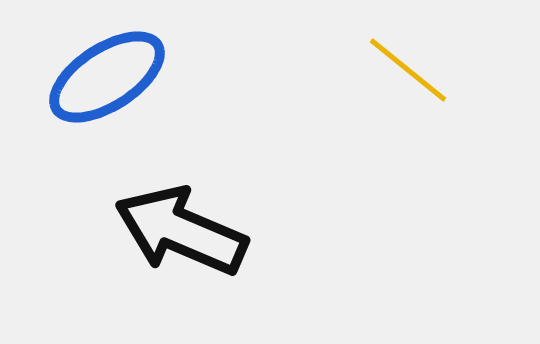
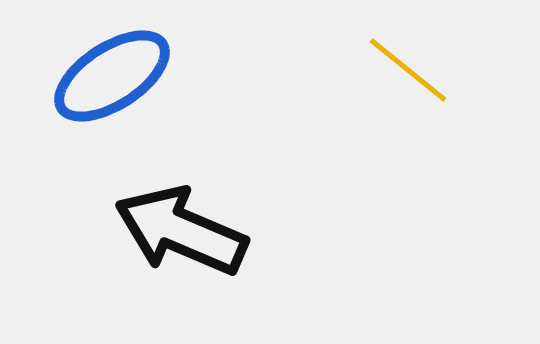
blue ellipse: moved 5 px right, 1 px up
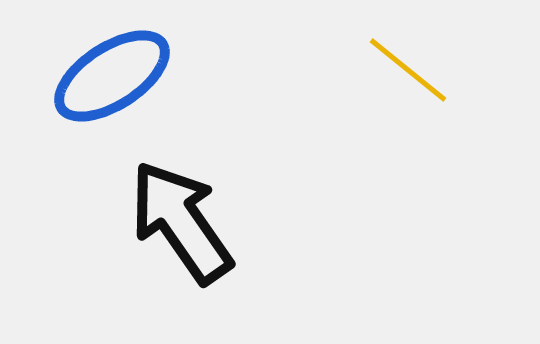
black arrow: moved 9 px up; rotated 32 degrees clockwise
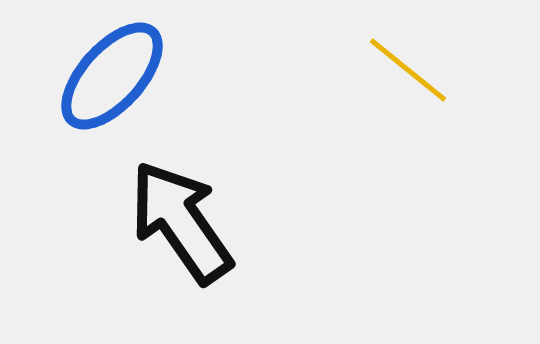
blue ellipse: rotated 15 degrees counterclockwise
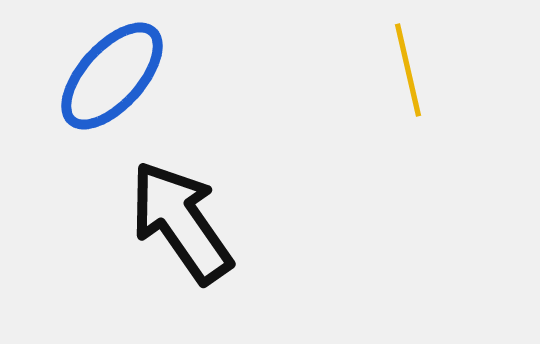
yellow line: rotated 38 degrees clockwise
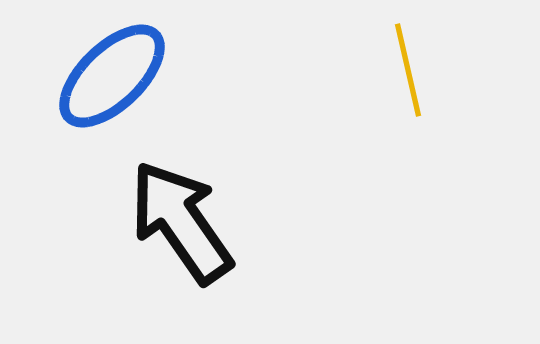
blue ellipse: rotated 4 degrees clockwise
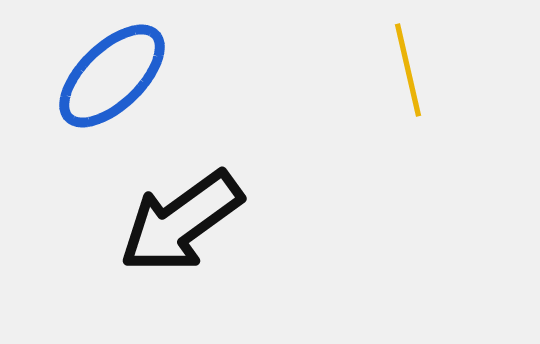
black arrow: rotated 91 degrees counterclockwise
